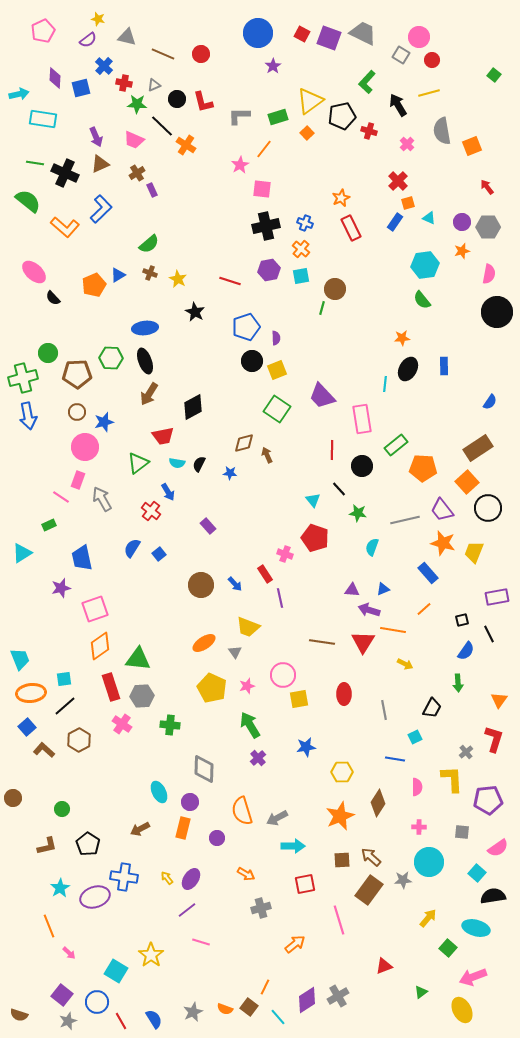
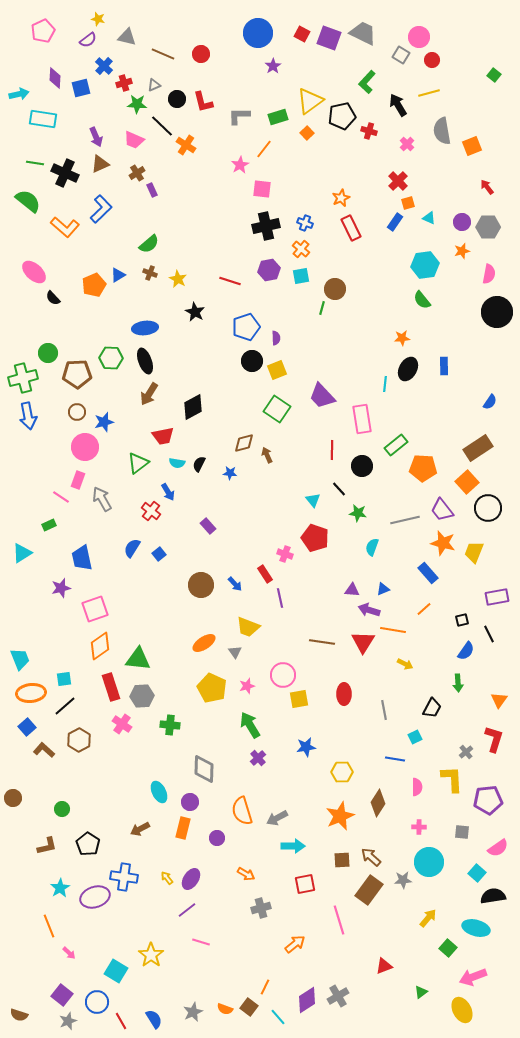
red cross at (124, 83): rotated 28 degrees counterclockwise
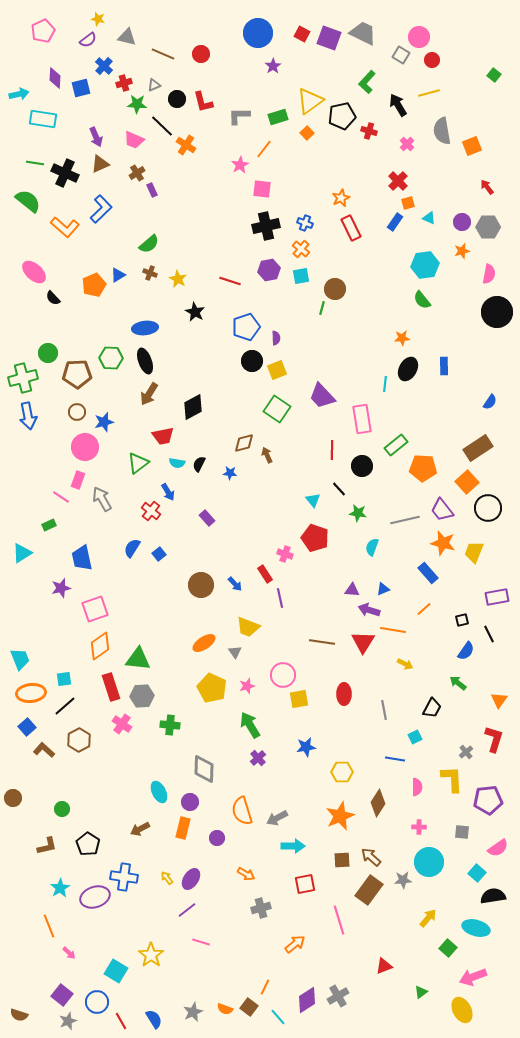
purple rectangle at (208, 526): moved 1 px left, 8 px up
green arrow at (458, 683): rotated 132 degrees clockwise
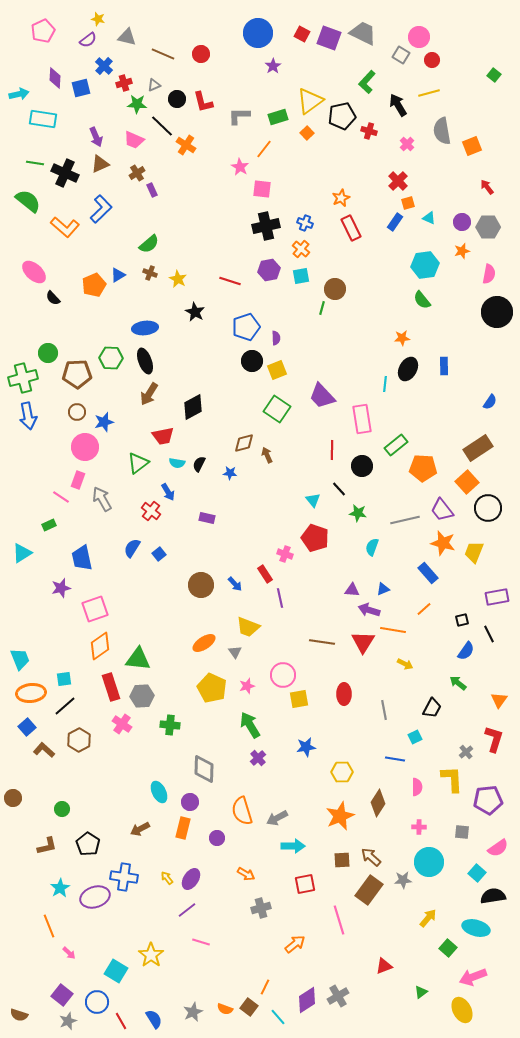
pink star at (240, 165): moved 2 px down; rotated 12 degrees counterclockwise
purple rectangle at (207, 518): rotated 35 degrees counterclockwise
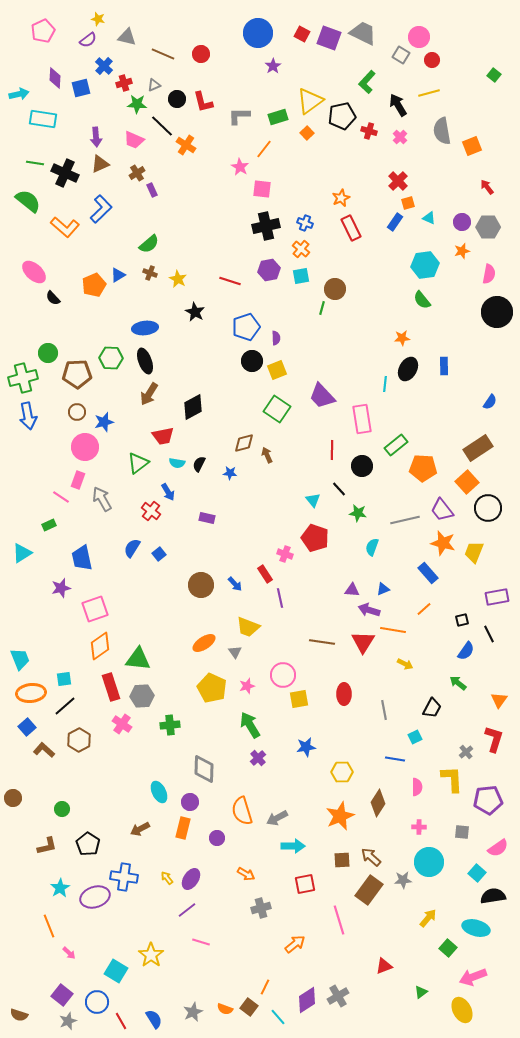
purple arrow at (96, 137): rotated 18 degrees clockwise
pink cross at (407, 144): moved 7 px left, 7 px up
green cross at (170, 725): rotated 12 degrees counterclockwise
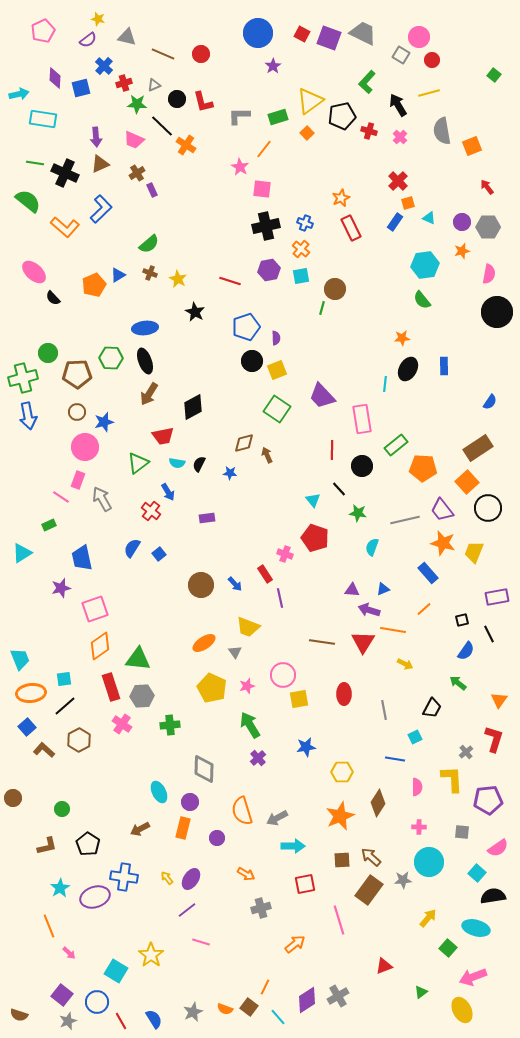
purple rectangle at (207, 518): rotated 21 degrees counterclockwise
